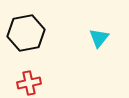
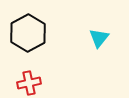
black hexagon: moved 2 px right; rotated 18 degrees counterclockwise
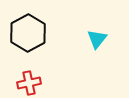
cyan triangle: moved 2 px left, 1 px down
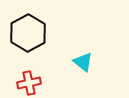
cyan triangle: moved 14 px left, 23 px down; rotated 30 degrees counterclockwise
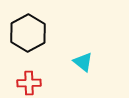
red cross: rotated 10 degrees clockwise
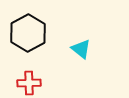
cyan triangle: moved 2 px left, 13 px up
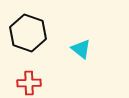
black hexagon: rotated 12 degrees counterclockwise
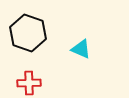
cyan triangle: rotated 15 degrees counterclockwise
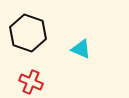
red cross: moved 2 px right, 1 px up; rotated 25 degrees clockwise
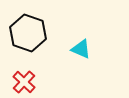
red cross: moved 7 px left; rotated 20 degrees clockwise
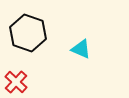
red cross: moved 8 px left
